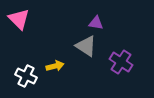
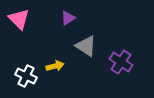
purple triangle: moved 28 px left, 5 px up; rotated 42 degrees counterclockwise
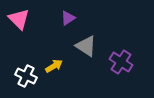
yellow arrow: moved 1 px left; rotated 18 degrees counterclockwise
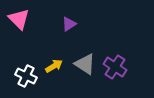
purple triangle: moved 1 px right, 6 px down
gray triangle: moved 1 px left, 18 px down
purple cross: moved 6 px left, 5 px down
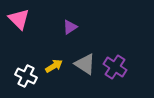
purple triangle: moved 1 px right, 3 px down
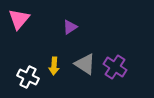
pink triangle: rotated 25 degrees clockwise
yellow arrow: rotated 126 degrees clockwise
white cross: moved 2 px right, 1 px down
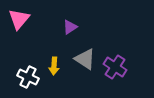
gray triangle: moved 5 px up
